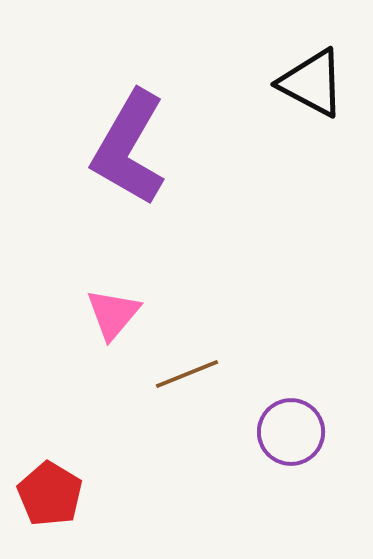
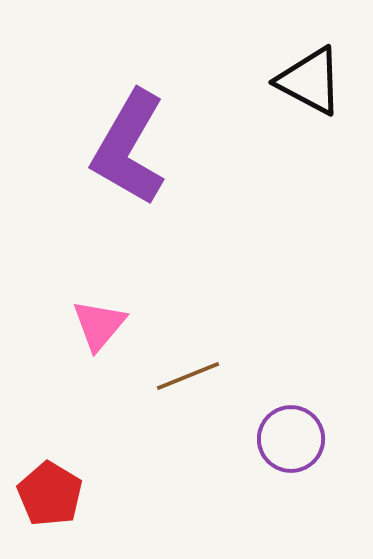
black triangle: moved 2 px left, 2 px up
pink triangle: moved 14 px left, 11 px down
brown line: moved 1 px right, 2 px down
purple circle: moved 7 px down
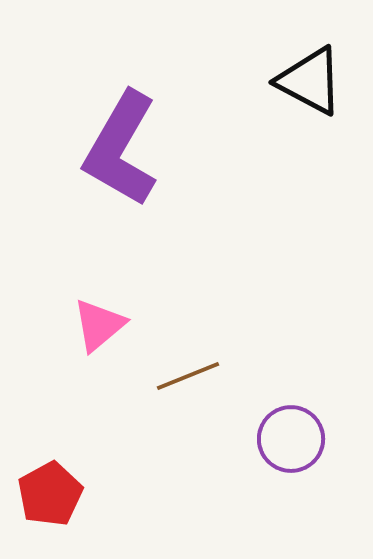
purple L-shape: moved 8 px left, 1 px down
pink triangle: rotated 10 degrees clockwise
red pentagon: rotated 12 degrees clockwise
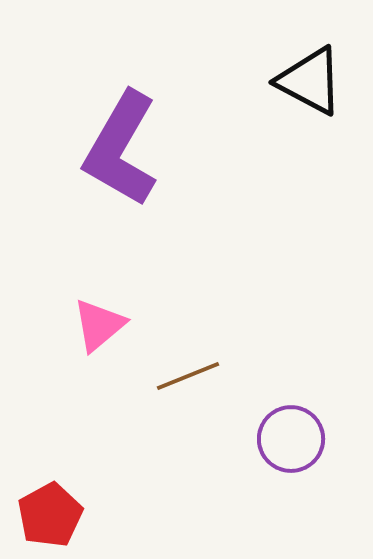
red pentagon: moved 21 px down
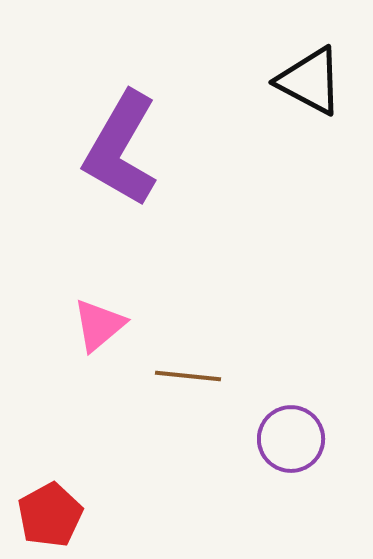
brown line: rotated 28 degrees clockwise
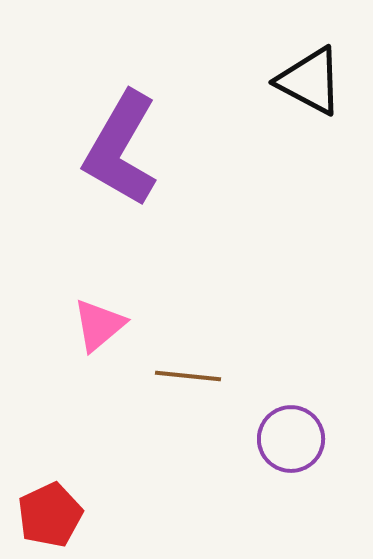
red pentagon: rotated 4 degrees clockwise
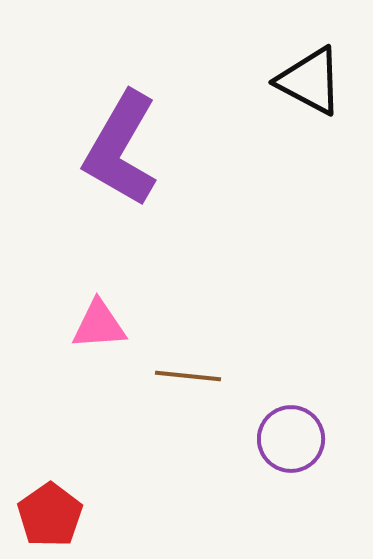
pink triangle: rotated 36 degrees clockwise
red pentagon: rotated 10 degrees counterclockwise
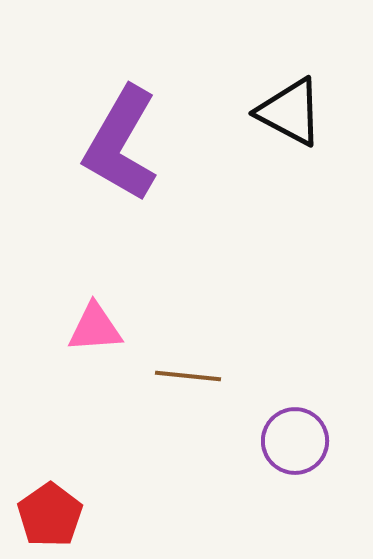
black triangle: moved 20 px left, 31 px down
purple L-shape: moved 5 px up
pink triangle: moved 4 px left, 3 px down
purple circle: moved 4 px right, 2 px down
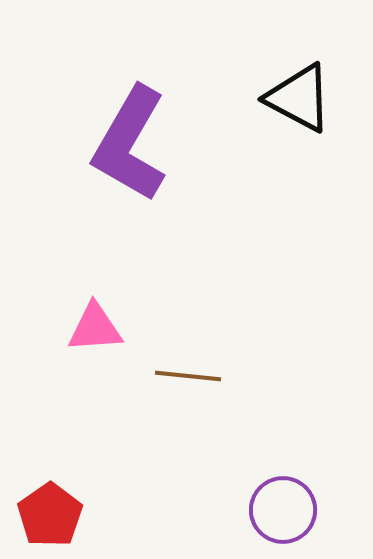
black triangle: moved 9 px right, 14 px up
purple L-shape: moved 9 px right
purple circle: moved 12 px left, 69 px down
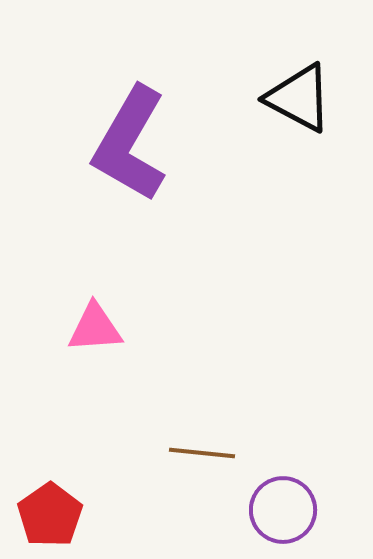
brown line: moved 14 px right, 77 px down
